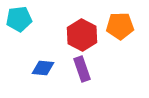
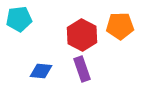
blue diamond: moved 2 px left, 3 px down
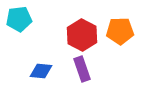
orange pentagon: moved 5 px down
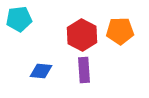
purple rectangle: moved 2 px right, 1 px down; rotated 15 degrees clockwise
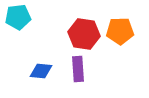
cyan pentagon: moved 1 px left, 2 px up
red hexagon: moved 2 px right, 1 px up; rotated 20 degrees counterclockwise
purple rectangle: moved 6 px left, 1 px up
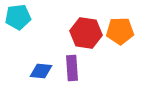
red hexagon: moved 2 px right, 1 px up
purple rectangle: moved 6 px left, 1 px up
